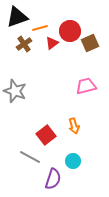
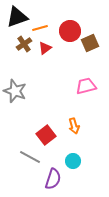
red triangle: moved 7 px left, 5 px down
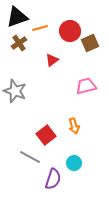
brown cross: moved 5 px left, 1 px up
red triangle: moved 7 px right, 12 px down
cyan circle: moved 1 px right, 2 px down
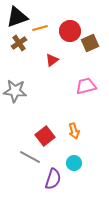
gray star: rotated 15 degrees counterclockwise
orange arrow: moved 5 px down
red square: moved 1 px left, 1 px down
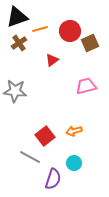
orange line: moved 1 px down
orange arrow: rotated 91 degrees clockwise
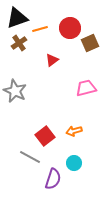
black triangle: moved 1 px down
red circle: moved 3 px up
pink trapezoid: moved 2 px down
gray star: rotated 20 degrees clockwise
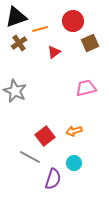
black triangle: moved 1 px left, 1 px up
red circle: moved 3 px right, 7 px up
red triangle: moved 2 px right, 8 px up
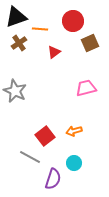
orange line: rotated 21 degrees clockwise
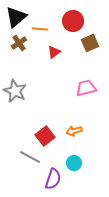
black triangle: rotated 20 degrees counterclockwise
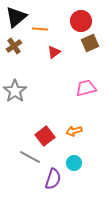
red circle: moved 8 px right
brown cross: moved 5 px left, 3 px down
gray star: rotated 10 degrees clockwise
